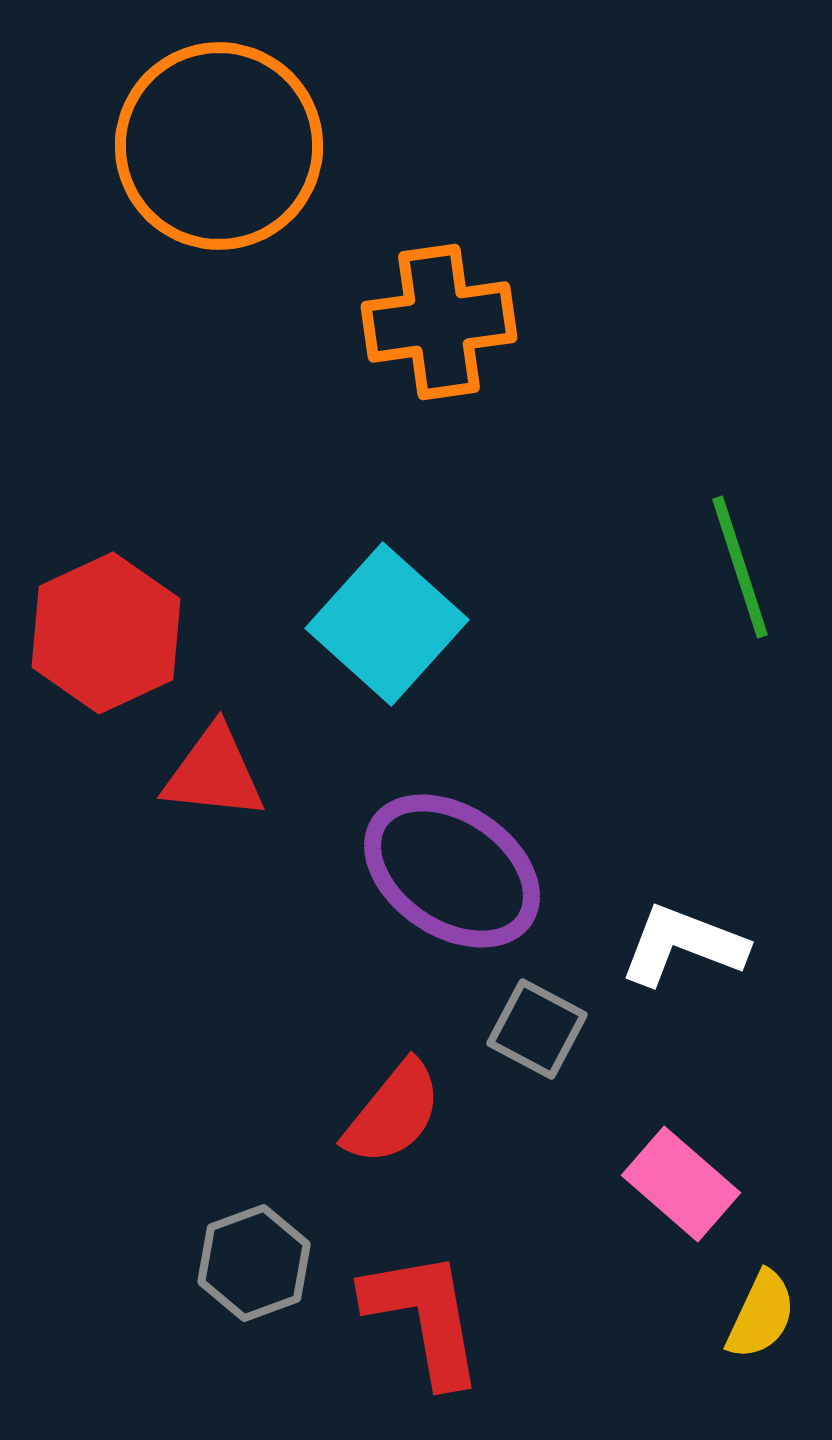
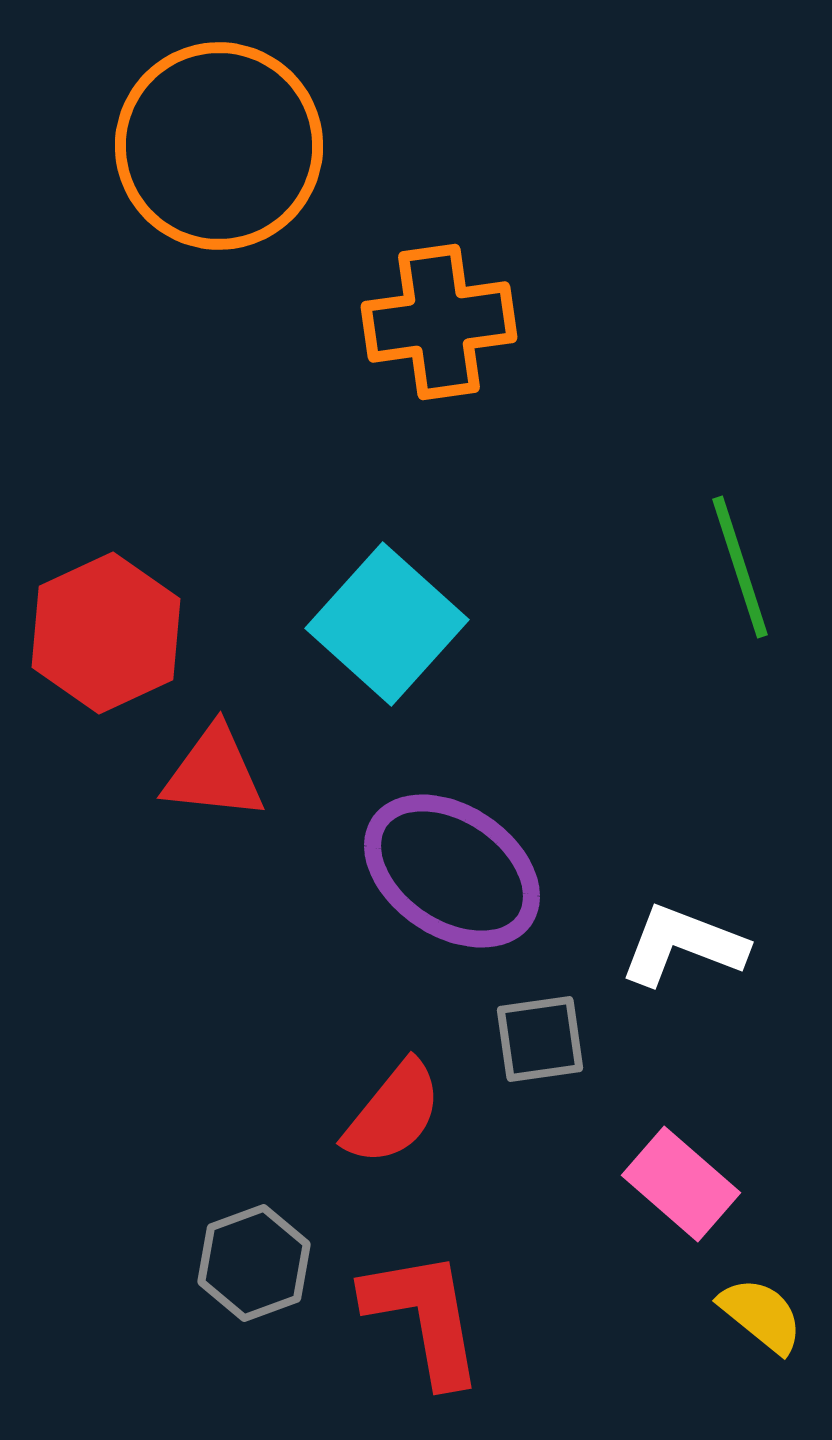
gray square: moved 3 px right, 10 px down; rotated 36 degrees counterclockwise
yellow semicircle: rotated 76 degrees counterclockwise
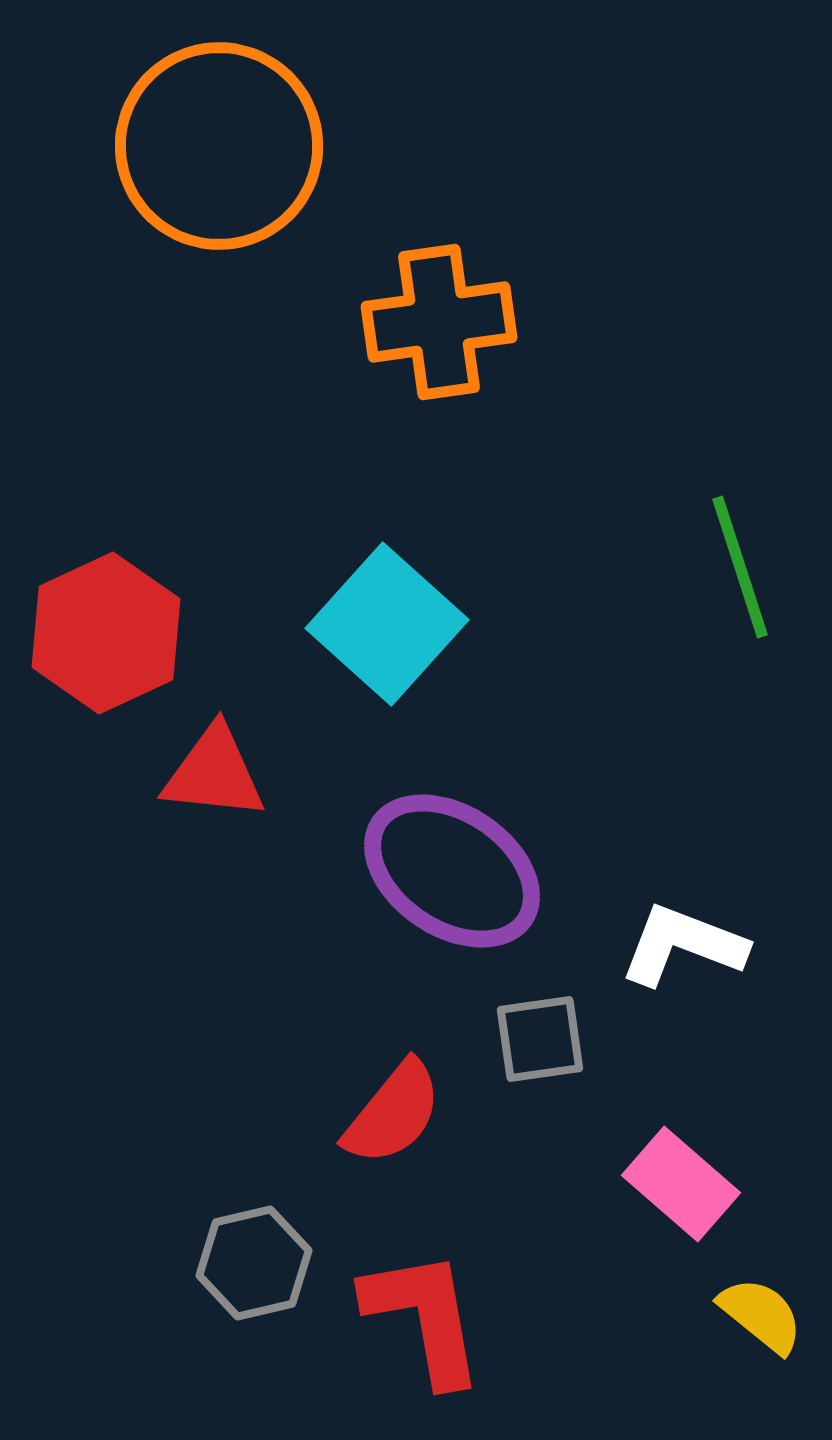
gray hexagon: rotated 7 degrees clockwise
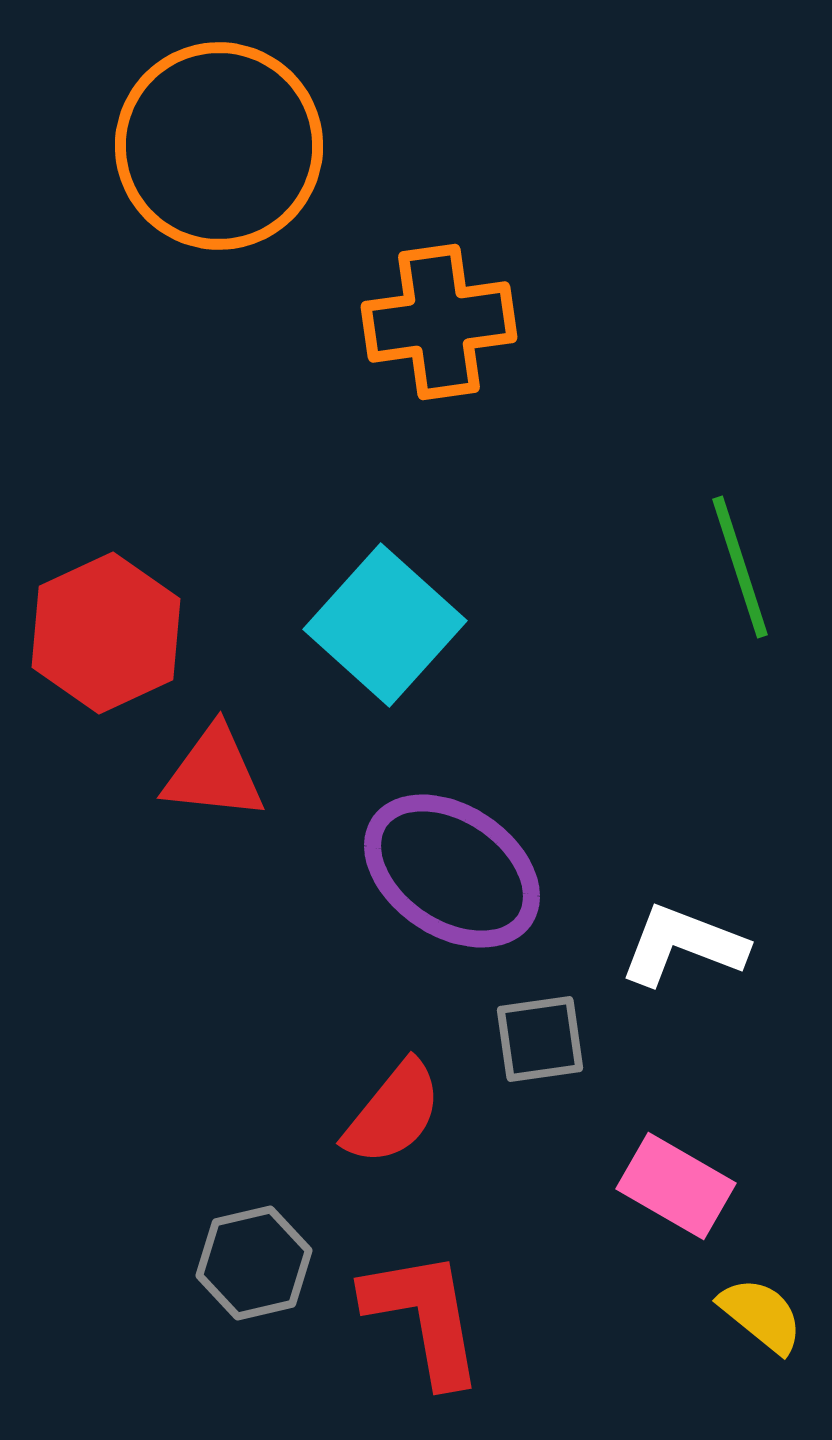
cyan square: moved 2 px left, 1 px down
pink rectangle: moved 5 px left, 2 px down; rotated 11 degrees counterclockwise
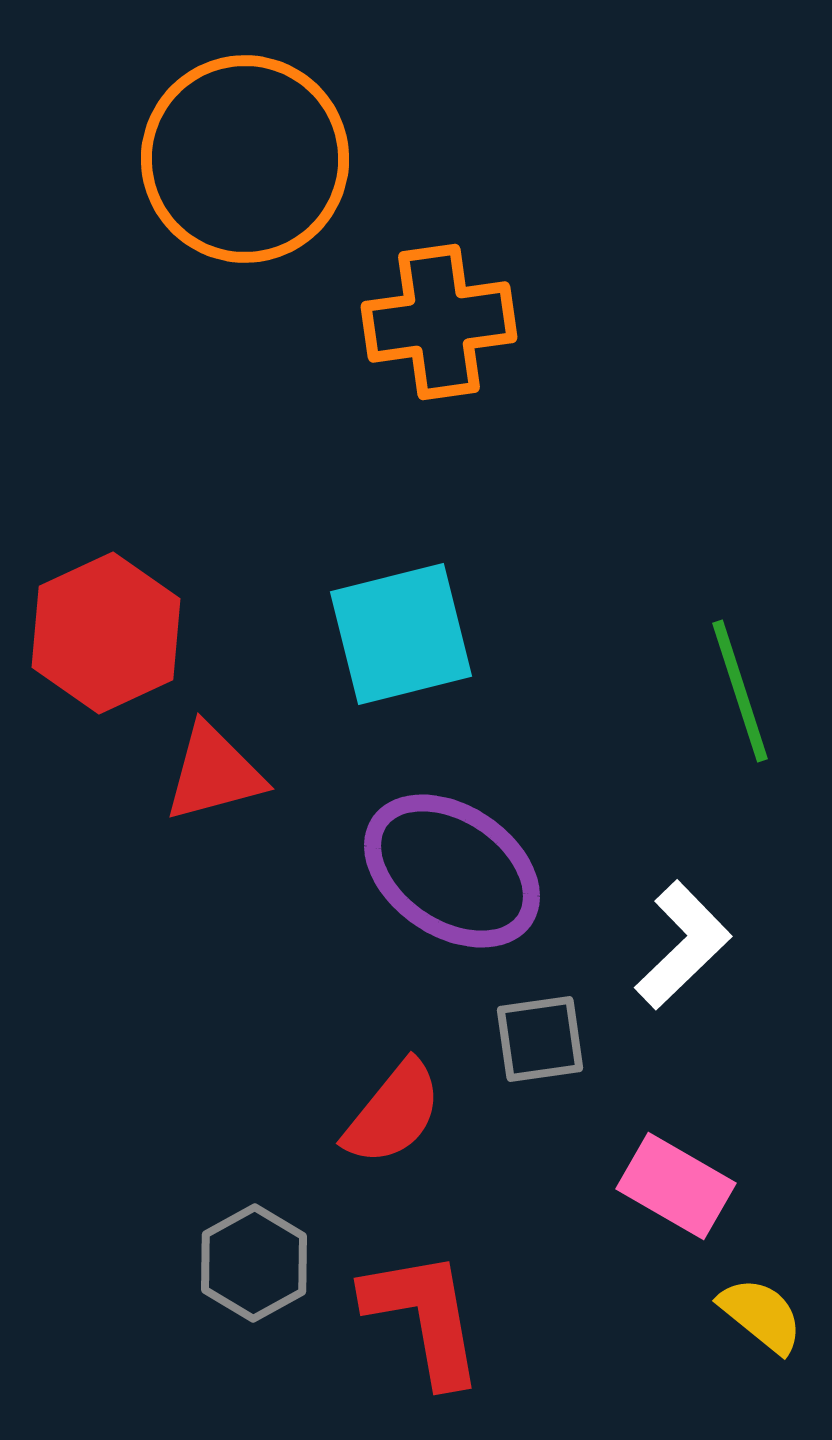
orange circle: moved 26 px right, 13 px down
green line: moved 124 px down
cyan square: moved 16 px right, 9 px down; rotated 34 degrees clockwise
red triangle: rotated 21 degrees counterclockwise
white L-shape: rotated 115 degrees clockwise
gray hexagon: rotated 16 degrees counterclockwise
